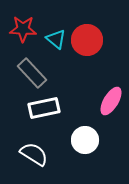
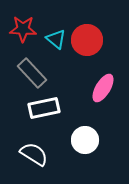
pink ellipse: moved 8 px left, 13 px up
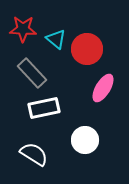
red circle: moved 9 px down
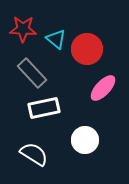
pink ellipse: rotated 12 degrees clockwise
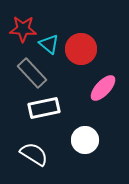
cyan triangle: moved 7 px left, 5 px down
red circle: moved 6 px left
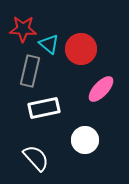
gray rectangle: moved 2 px left, 2 px up; rotated 56 degrees clockwise
pink ellipse: moved 2 px left, 1 px down
white semicircle: moved 2 px right, 4 px down; rotated 16 degrees clockwise
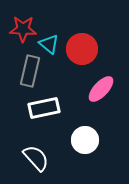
red circle: moved 1 px right
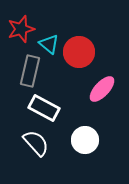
red star: moved 2 px left; rotated 20 degrees counterclockwise
red circle: moved 3 px left, 3 px down
pink ellipse: moved 1 px right
white rectangle: rotated 40 degrees clockwise
white semicircle: moved 15 px up
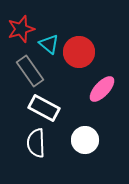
gray rectangle: rotated 48 degrees counterclockwise
white semicircle: rotated 140 degrees counterclockwise
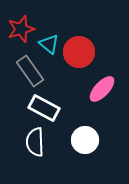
white semicircle: moved 1 px left, 1 px up
